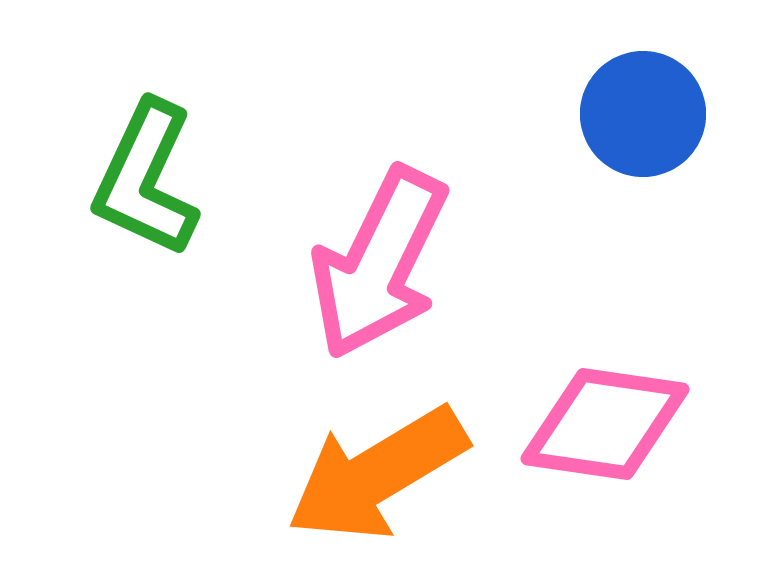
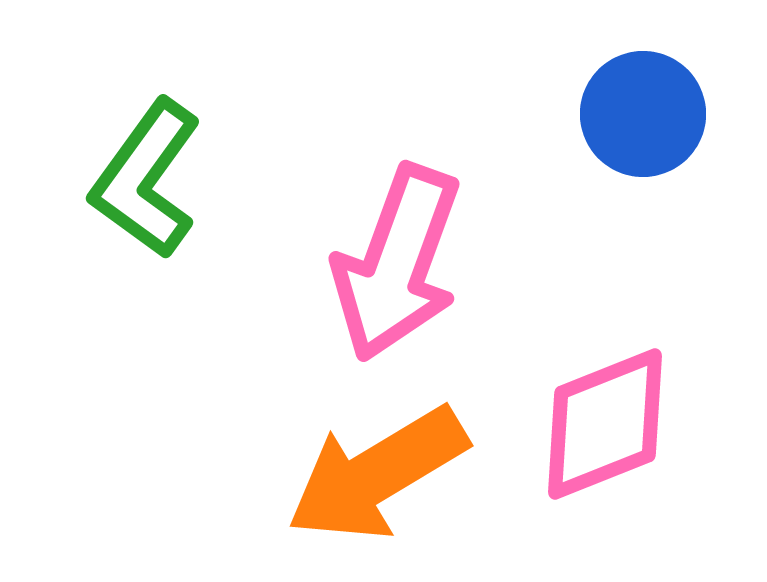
green L-shape: rotated 11 degrees clockwise
pink arrow: moved 18 px right; rotated 6 degrees counterclockwise
pink diamond: rotated 30 degrees counterclockwise
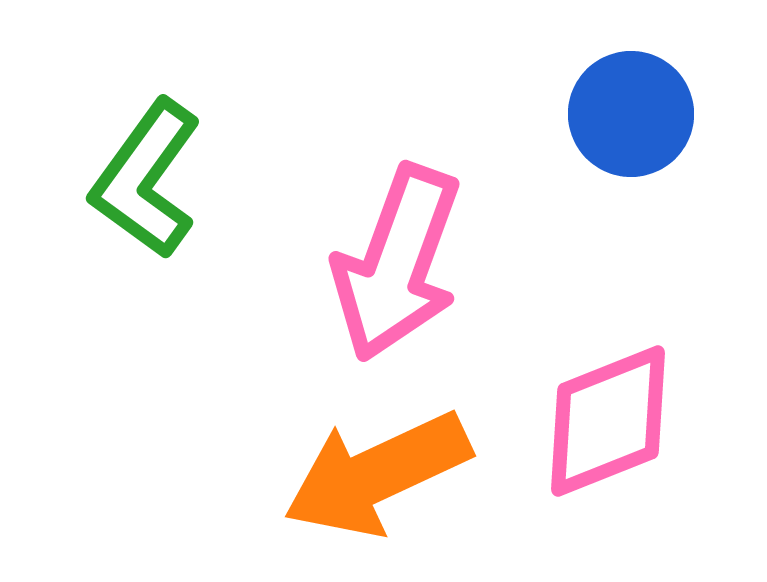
blue circle: moved 12 px left
pink diamond: moved 3 px right, 3 px up
orange arrow: rotated 6 degrees clockwise
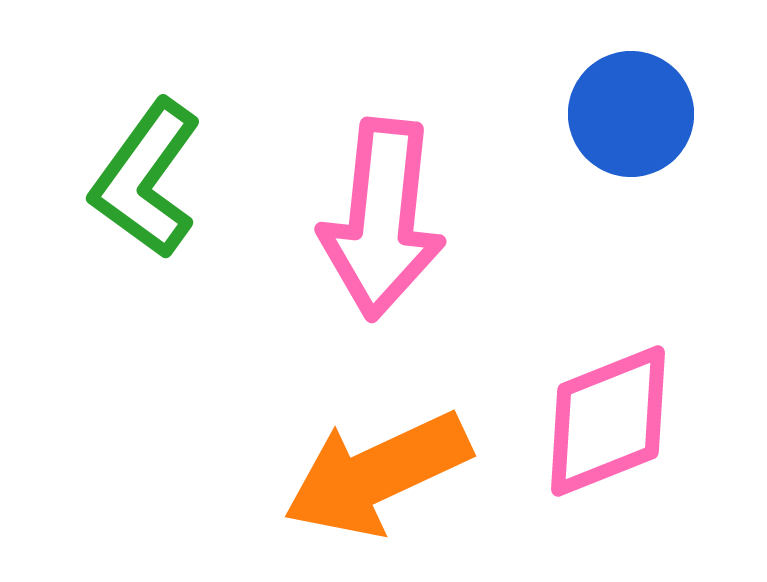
pink arrow: moved 15 px left, 44 px up; rotated 14 degrees counterclockwise
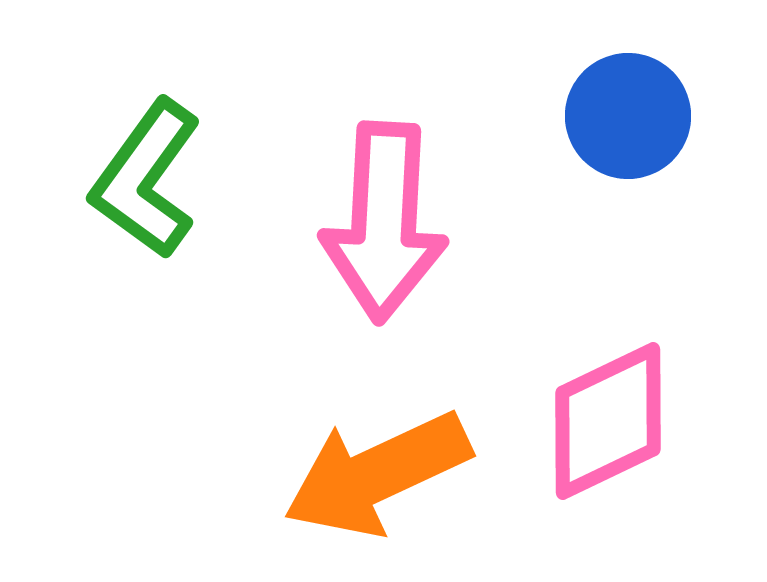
blue circle: moved 3 px left, 2 px down
pink arrow: moved 2 px right, 3 px down; rotated 3 degrees counterclockwise
pink diamond: rotated 4 degrees counterclockwise
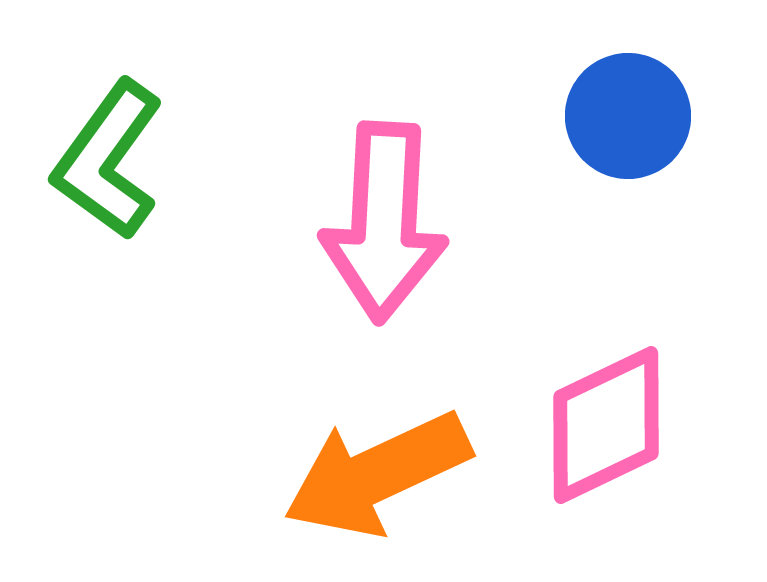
green L-shape: moved 38 px left, 19 px up
pink diamond: moved 2 px left, 4 px down
